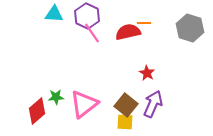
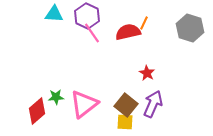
orange line: rotated 64 degrees counterclockwise
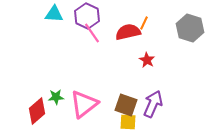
red star: moved 13 px up
brown square: rotated 20 degrees counterclockwise
yellow square: moved 3 px right
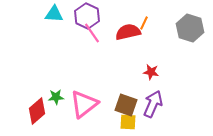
red star: moved 4 px right, 12 px down; rotated 21 degrees counterclockwise
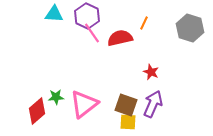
red semicircle: moved 8 px left, 6 px down
red star: rotated 14 degrees clockwise
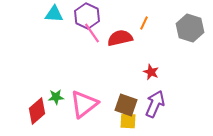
purple arrow: moved 2 px right
yellow square: moved 1 px up
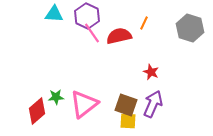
red semicircle: moved 1 px left, 2 px up
purple arrow: moved 2 px left
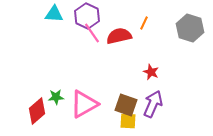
pink triangle: rotated 8 degrees clockwise
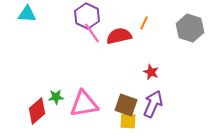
cyan triangle: moved 27 px left
pink triangle: rotated 20 degrees clockwise
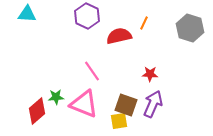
pink line: moved 38 px down
red star: moved 1 px left, 2 px down; rotated 21 degrees counterclockwise
pink triangle: rotated 32 degrees clockwise
yellow square: moved 9 px left; rotated 12 degrees counterclockwise
